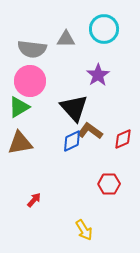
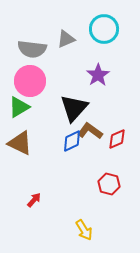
gray triangle: rotated 24 degrees counterclockwise
black triangle: rotated 24 degrees clockwise
red diamond: moved 6 px left
brown triangle: rotated 36 degrees clockwise
red hexagon: rotated 15 degrees clockwise
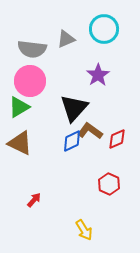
red hexagon: rotated 10 degrees clockwise
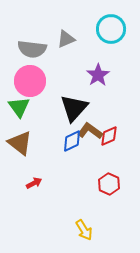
cyan circle: moved 7 px right
green triangle: rotated 35 degrees counterclockwise
red diamond: moved 8 px left, 3 px up
brown triangle: rotated 12 degrees clockwise
red arrow: moved 17 px up; rotated 21 degrees clockwise
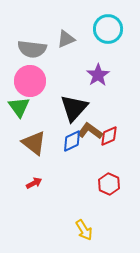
cyan circle: moved 3 px left
brown triangle: moved 14 px right
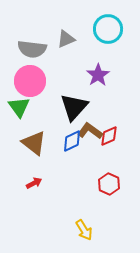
black triangle: moved 1 px up
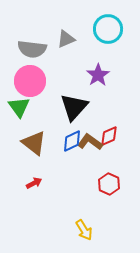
brown L-shape: moved 11 px down
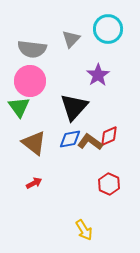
gray triangle: moved 5 px right; rotated 24 degrees counterclockwise
blue diamond: moved 2 px left, 2 px up; rotated 15 degrees clockwise
